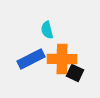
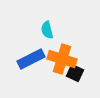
orange cross: rotated 16 degrees clockwise
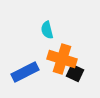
blue rectangle: moved 6 px left, 13 px down
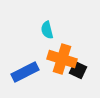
black square: moved 3 px right, 3 px up
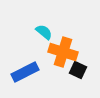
cyan semicircle: moved 3 px left, 2 px down; rotated 144 degrees clockwise
orange cross: moved 1 px right, 7 px up
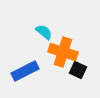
blue rectangle: moved 1 px up
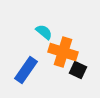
blue rectangle: moved 1 px right, 1 px up; rotated 28 degrees counterclockwise
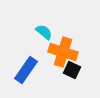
black square: moved 6 px left
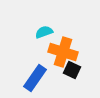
cyan semicircle: rotated 60 degrees counterclockwise
blue rectangle: moved 9 px right, 8 px down
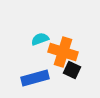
cyan semicircle: moved 4 px left, 7 px down
blue rectangle: rotated 40 degrees clockwise
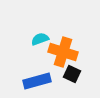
black square: moved 4 px down
blue rectangle: moved 2 px right, 3 px down
